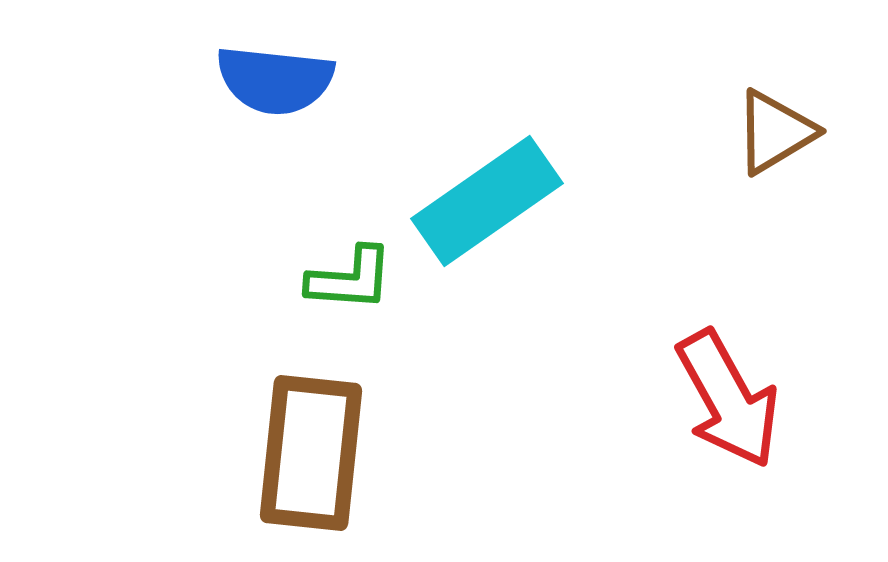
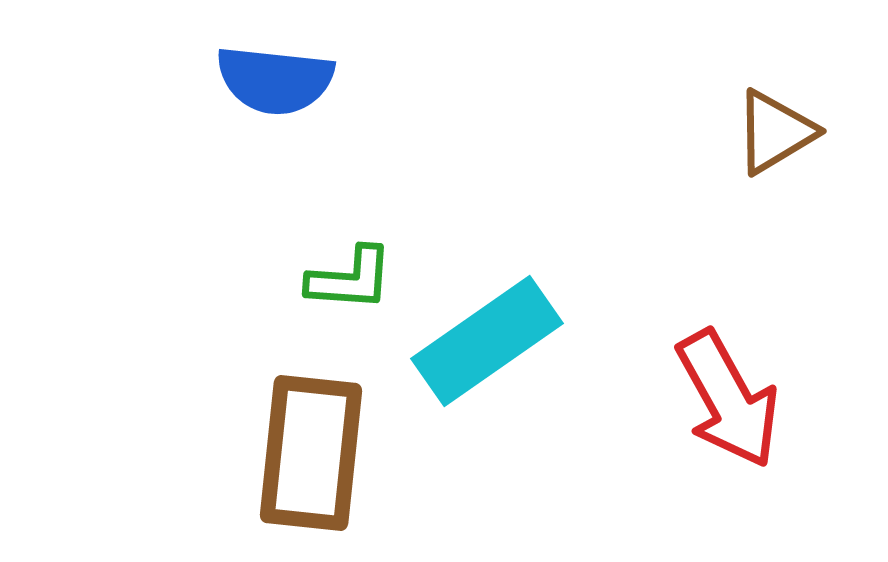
cyan rectangle: moved 140 px down
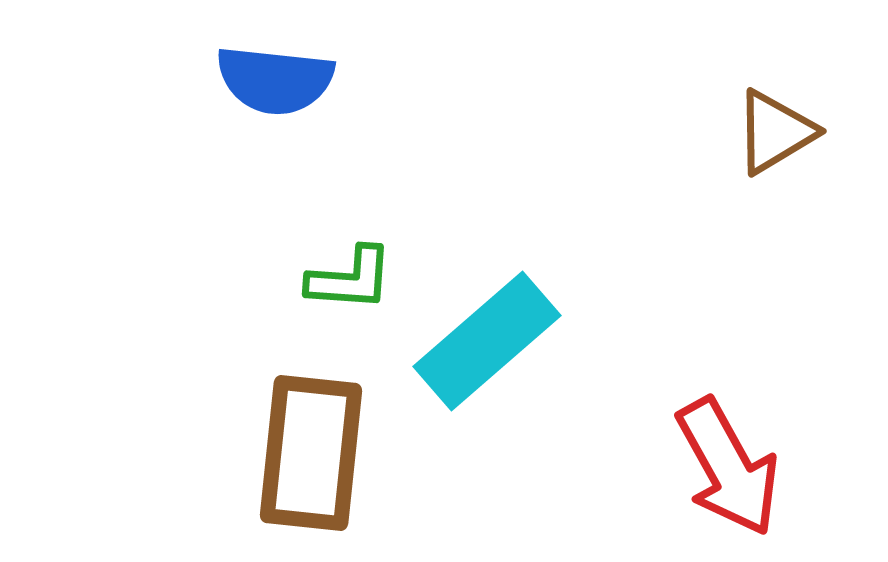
cyan rectangle: rotated 6 degrees counterclockwise
red arrow: moved 68 px down
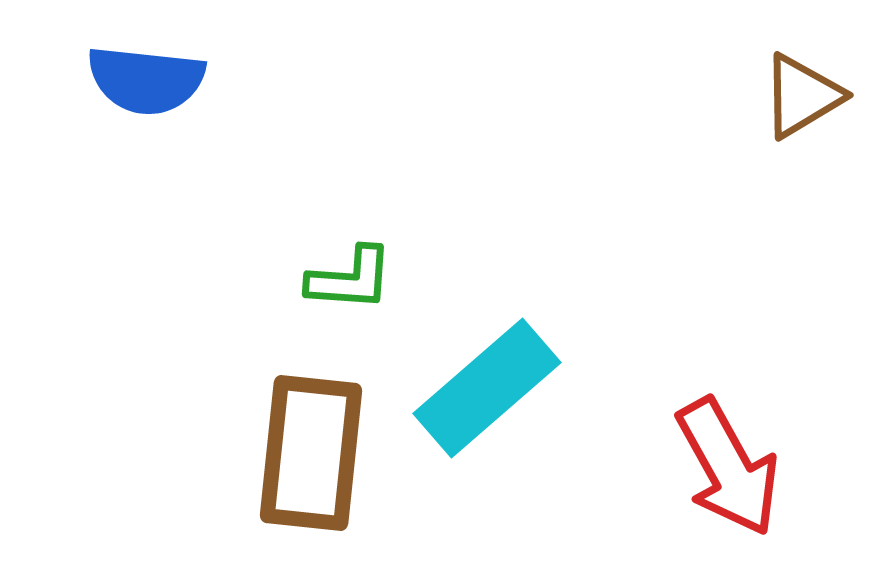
blue semicircle: moved 129 px left
brown triangle: moved 27 px right, 36 px up
cyan rectangle: moved 47 px down
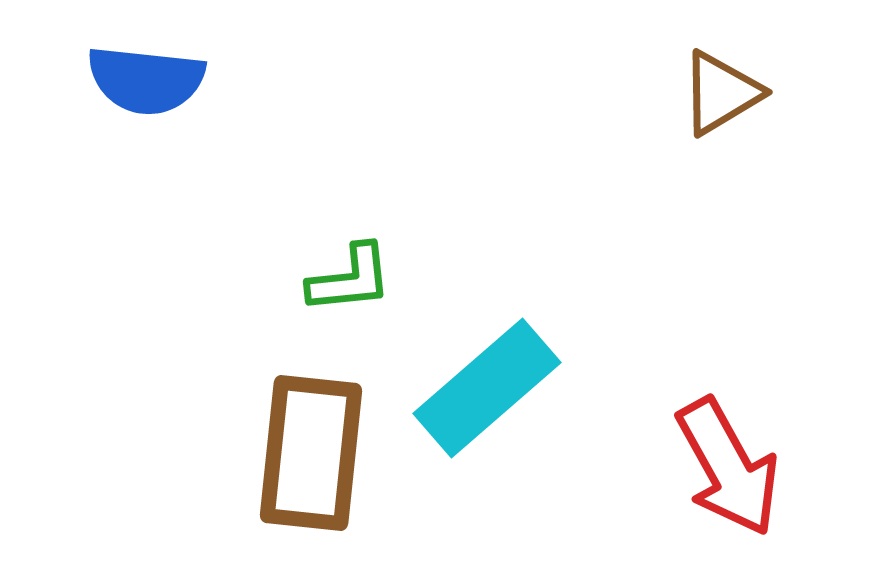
brown triangle: moved 81 px left, 3 px up
green L-shape: rotated 10 degrees counterclockwise
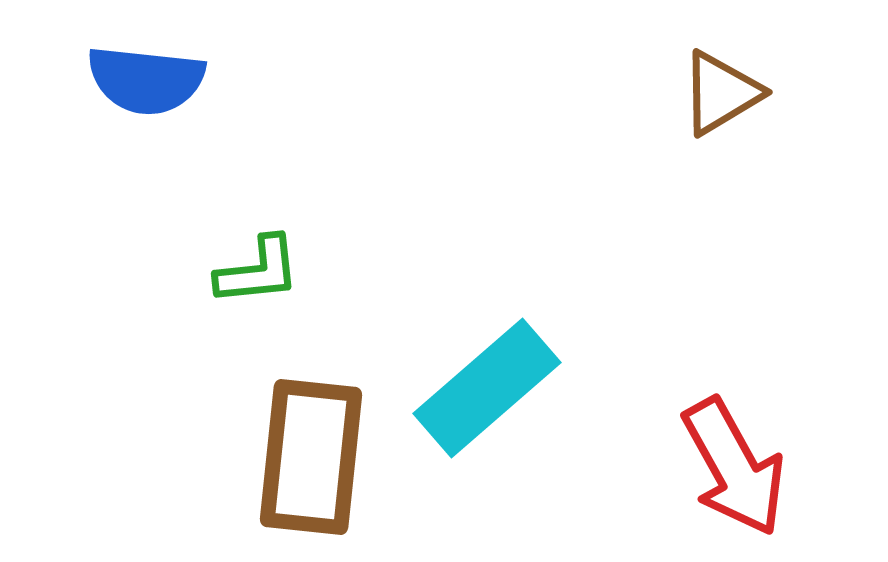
green L-shape: moved 92 px left, 8 px up
brown rectangle: moved 4 px down
red arrow: moved 6 px right
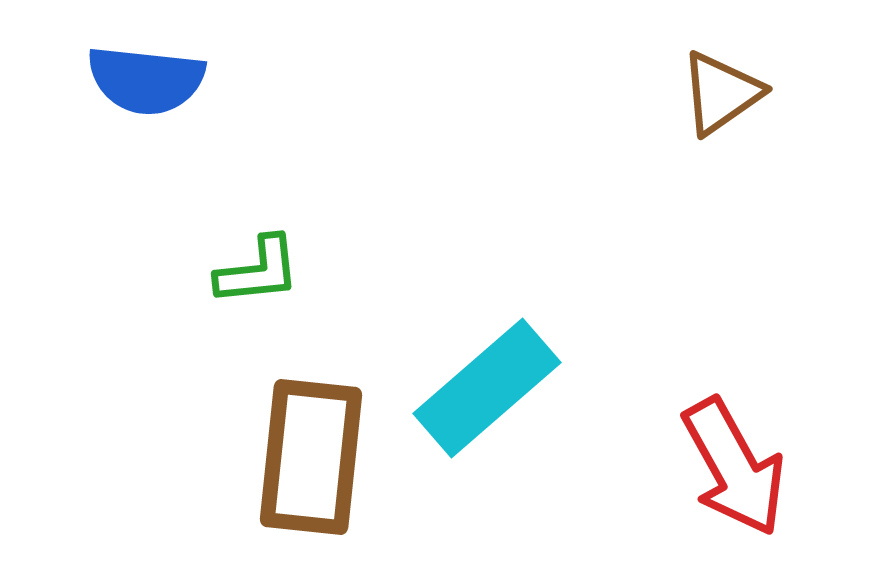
brown triangle: rotated 4 degrees counterclockwise
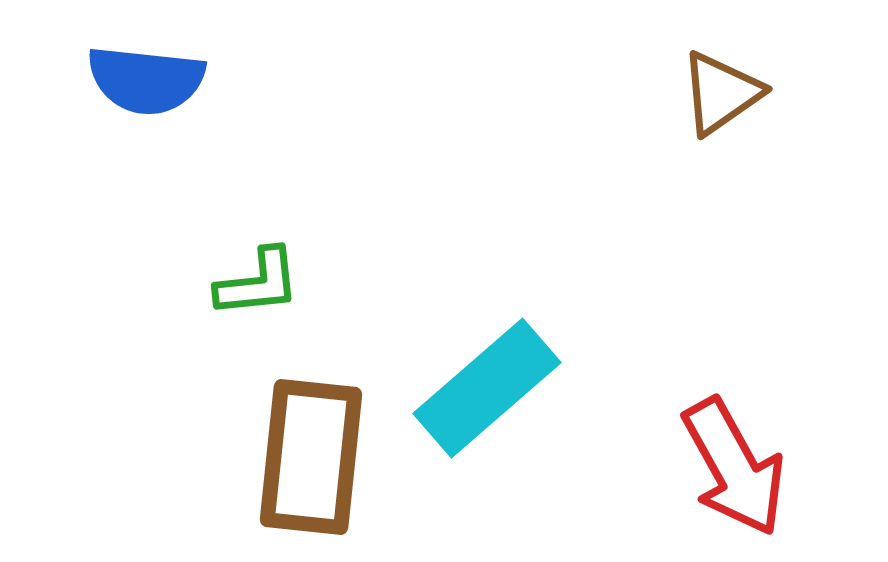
green L-shape: moved 12 px down
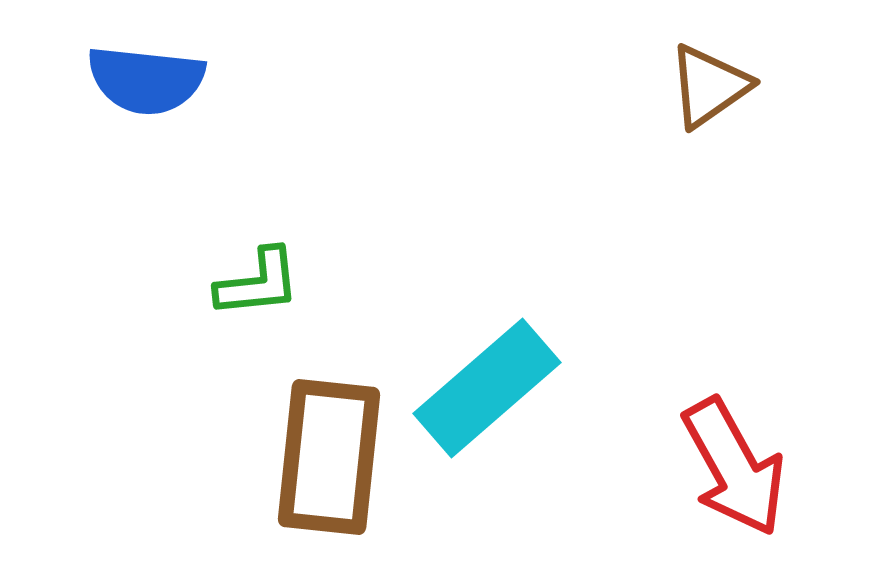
brown triangle: moved 12 px left, 7 px up
brown rectangle: moved 18 px right
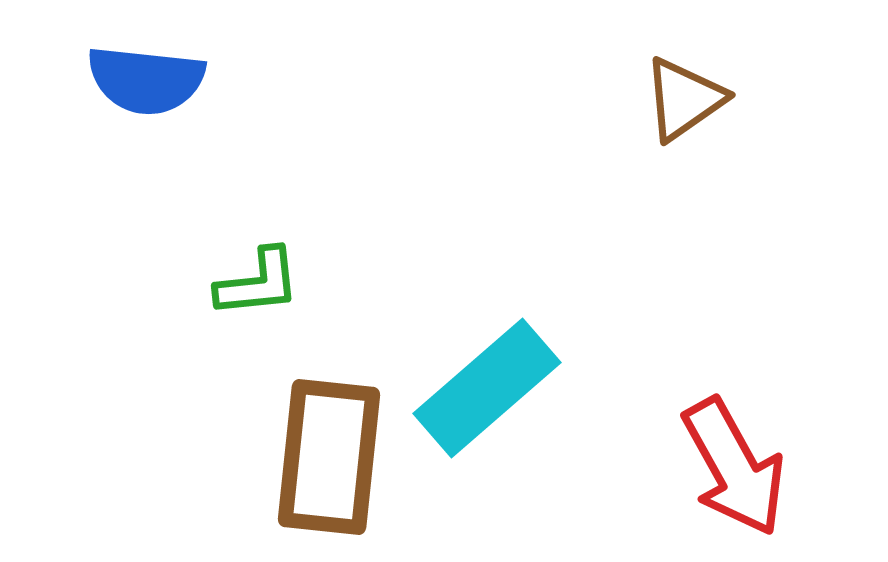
brown triangle: moved 25 px left, 13 px down
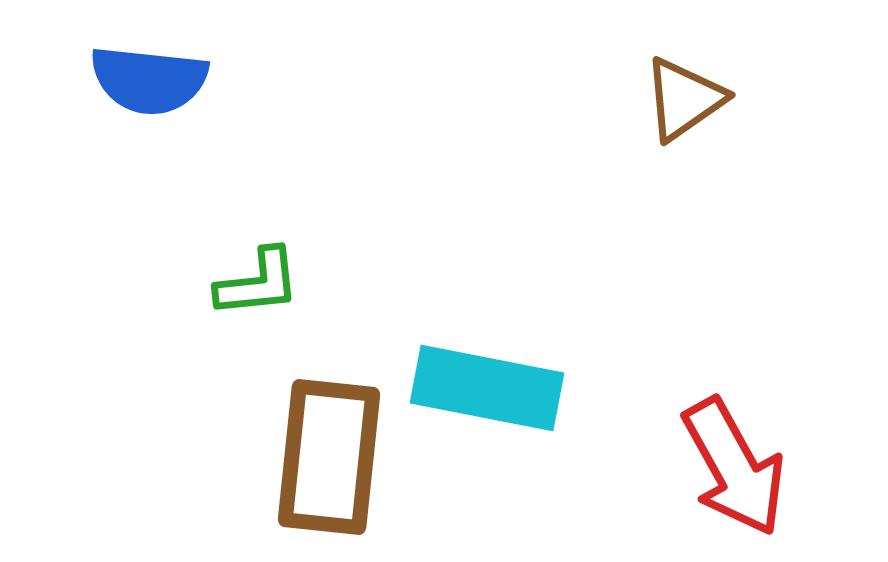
blue semicircle: moved 3 px right
cyan rectangle: rotated 52 degrees clockwise
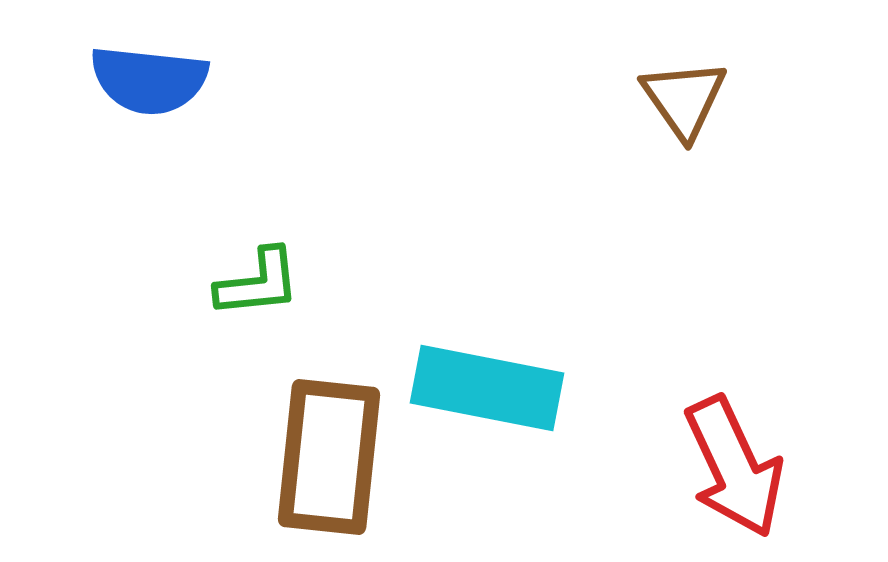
brown triangle: rotated 30 degrees counterclockwise
red arrow: rotated 4 degrees clockwise
